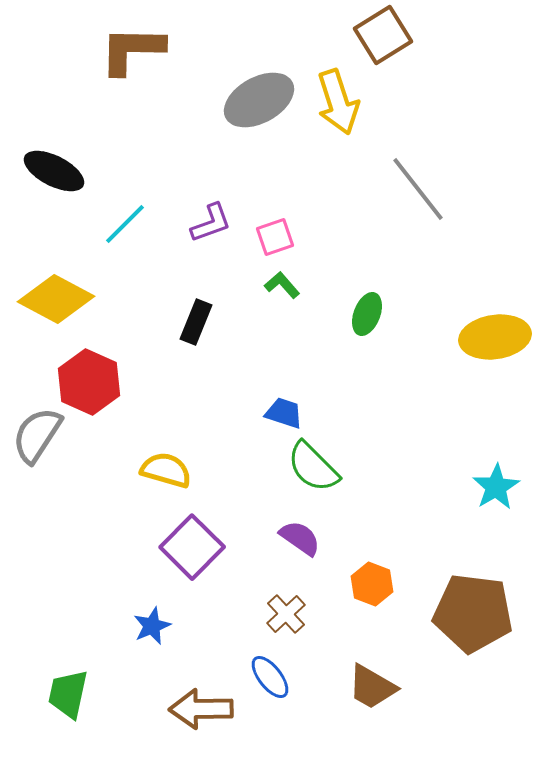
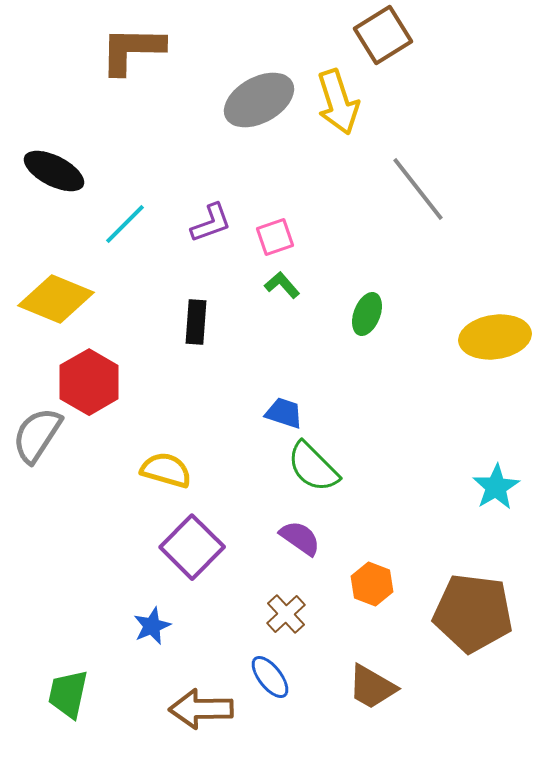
yellow diamond: rotated 6 degrees counterclockwise
black rectangle: rotated 18 degrees counterclockwise
red hexagon: rotated 6 degrees clockwise
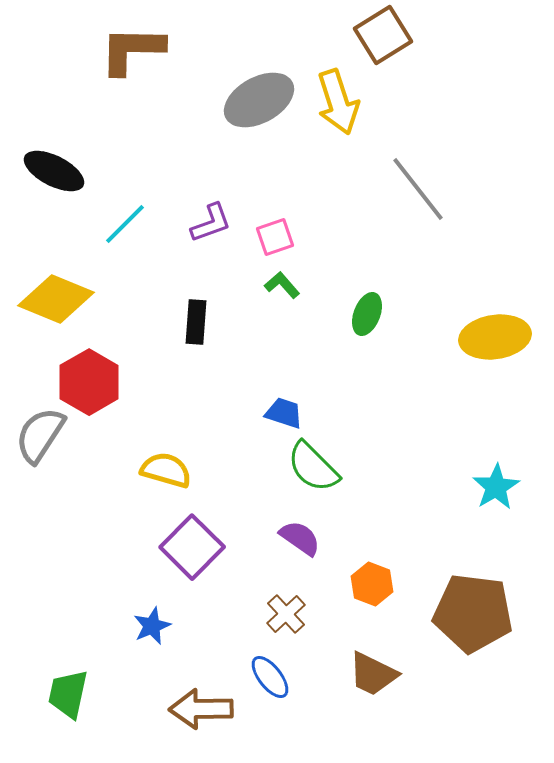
gray semicircle: moved 3 px right
brown trapezoid: moved 1 px right, 13 px up; rotated 4 degrees counterclockwise
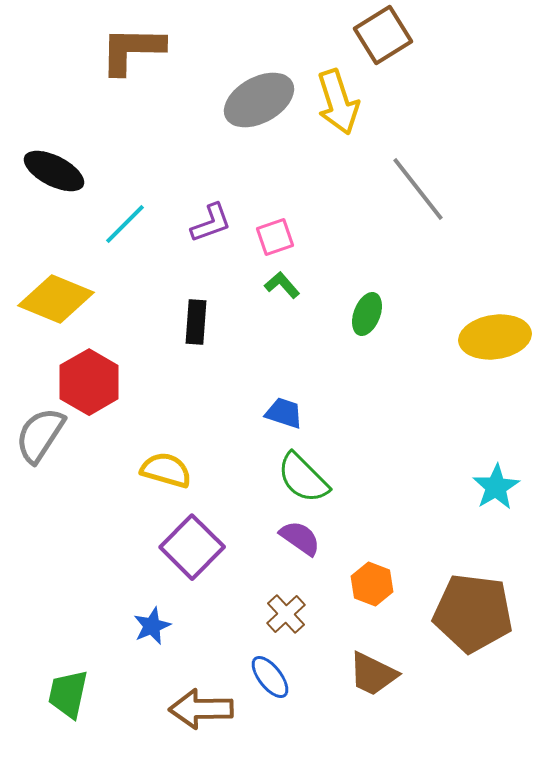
green semicircle: moved 10 px left, 11 px down
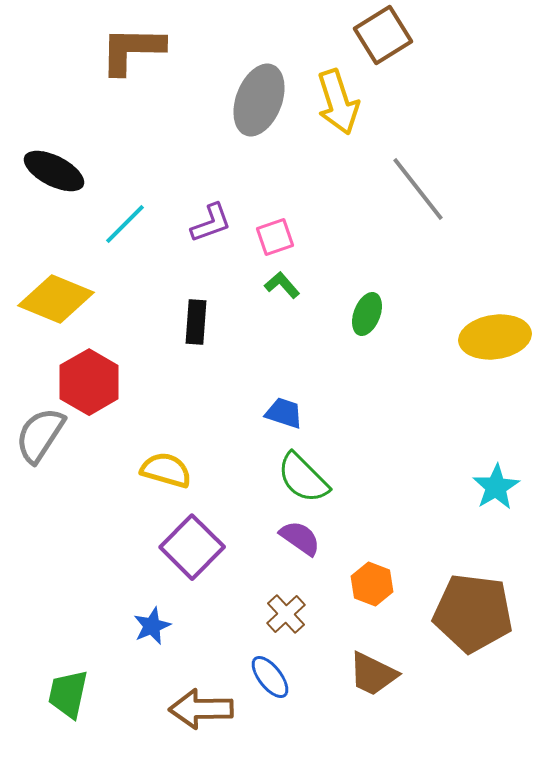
gray ellipse: rotated 40 degrees counterclockwise
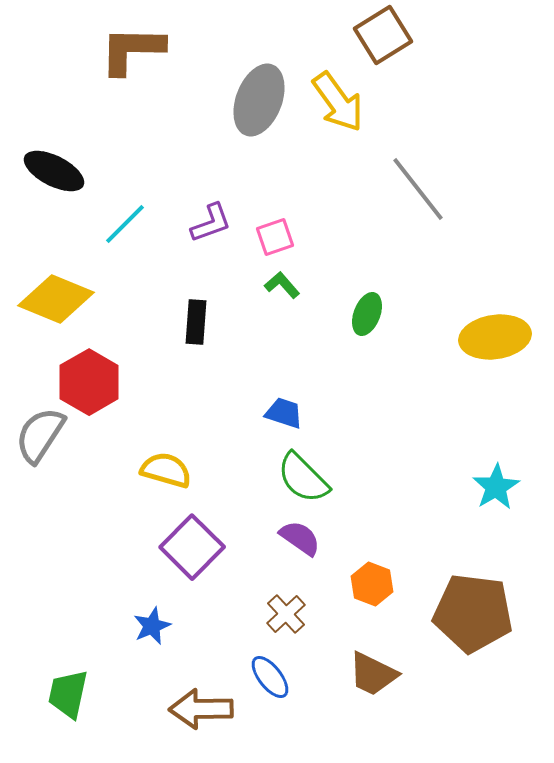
yellow arrow: rotated 18 degrees counterclockwise
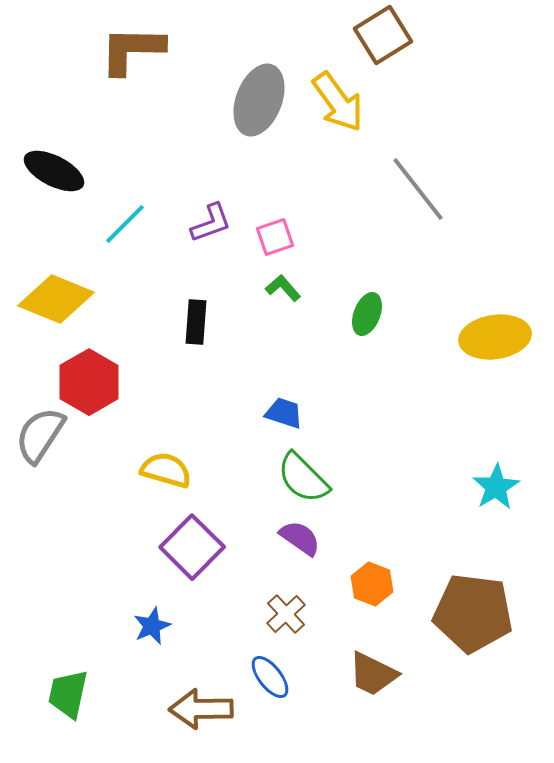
green L-shape: moved 1 px right, 3 px down
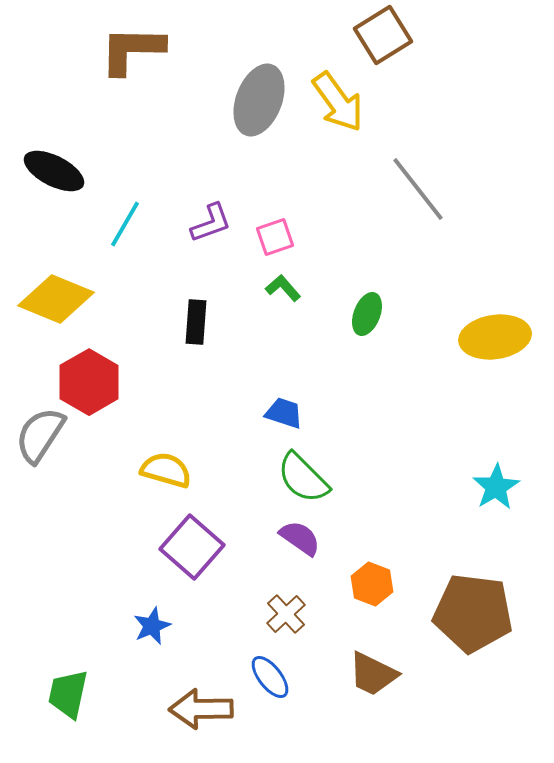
cyan line: rotated 15 degrees counterclockwise
purple square: rotated 4 degrees counterclockwise
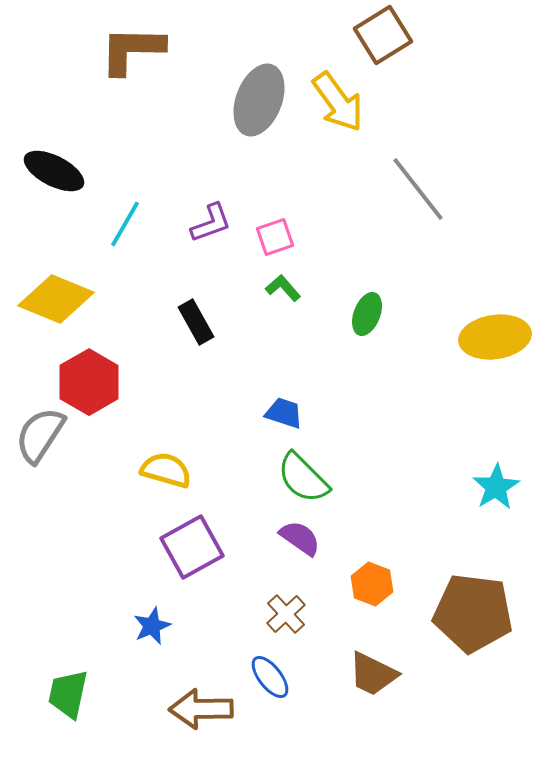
black rectangle: rotated 33 degrees counterclockwise
purple square: rotated 20 degrees clockwise
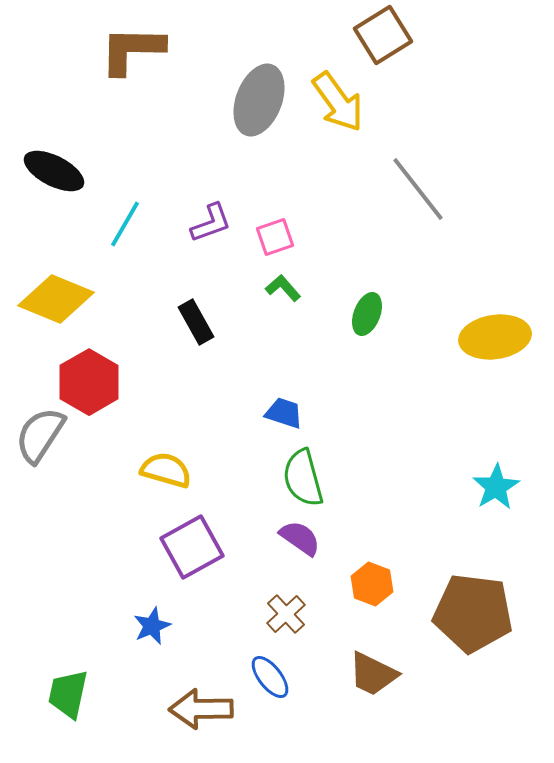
green semicircle: rotated 30 degrees clockwise
